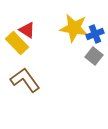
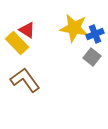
gray square: moved 2 px left, 1 px down
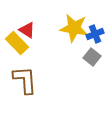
brown L-shape: rotated 32 degrees clockwise
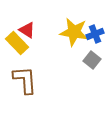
yellow star: moved 4 px down
gray square: moved 3 px down
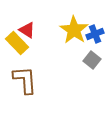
yellow star: moved 2 px up; rotated 24 degrees clockwise
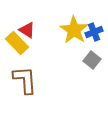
blue cross: moved 1 px left, 2 px up
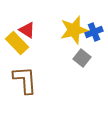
yellow star: rotated 24 degrees clockwise
gray square: moved 10 px left, 2 px up
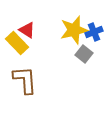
gray square: moved 2 px right, 4 px up
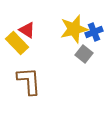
yellow star: moved 1 px up
brown L-shape: moved 4 px right, 1 px down
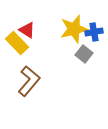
blue cross: rotated 12 degrees clockwise
brown L-shape: rotated 44 degrees clockwise
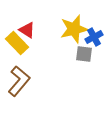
blue cross: moved 5 px down; rotated 18 degrees counterclockwise
gray square: rotated 30 degrees counterclockwise
brown L-shape: moved 10 px left
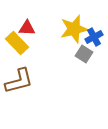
red triangle: moved 2 px up; rotated 30 degrees counterclockwise
gray square: rotated 24 degrees clockwise
brown L-shape: rotated 36 degrees clockwise
